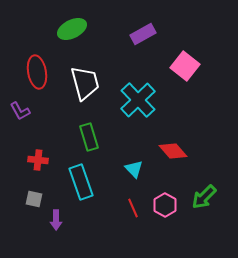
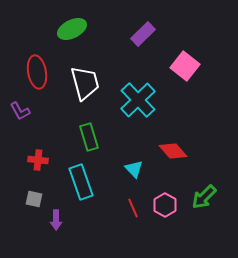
purple rectangle: rotated 15 degrees counterclockwise
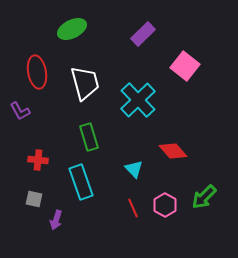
purple arrow: rotated 18 degrees clockwise
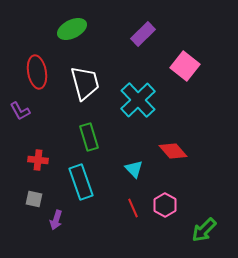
green arrow: moved 33 px down
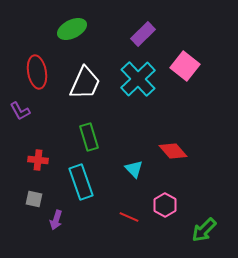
white trapezoid: rotated 39 degrees clockwise
cyan cross: moved 21 px up
red line: moved 4 px left, 9 px down; rotated 42 degrees counterclockwise
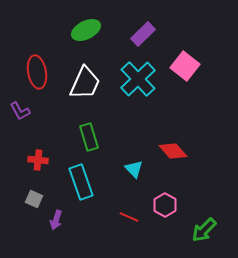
green ellipse: moved 14 px right, 1 px down
gray square: rotated 12 degrees clockwise
